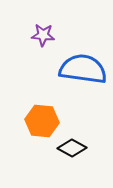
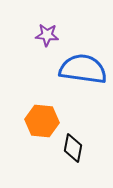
purple star: moved 4 px right
black diamond: moved 1 px right; rotated 72 degrees clockwise
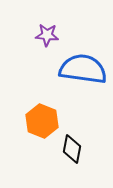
orange hexagon: rotated 16 degrees clockwise
black diamond: moved 1 px left, 1 px down
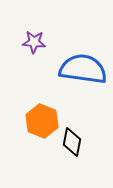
purple star: moved 13 px left, 7 px down
black diamond: moved 7 px up
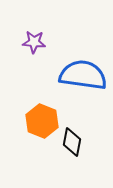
blue semicircle: moved 6 px down
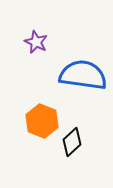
purple star: moved 2 px right; rotated 20 degrees clockwise
black diamond: rotated 36 degrees clockwise
